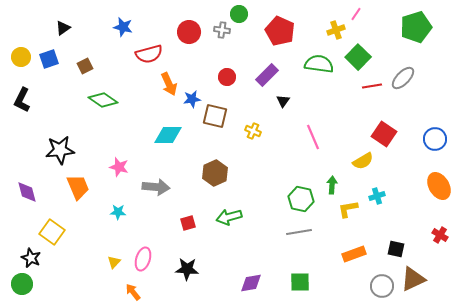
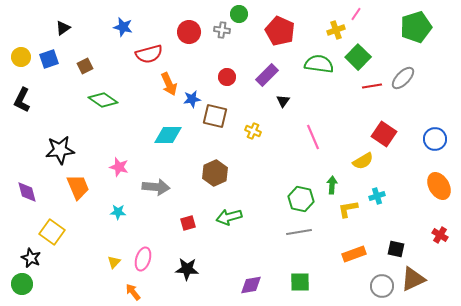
purple diamond at (251, 283): moved 2 px down
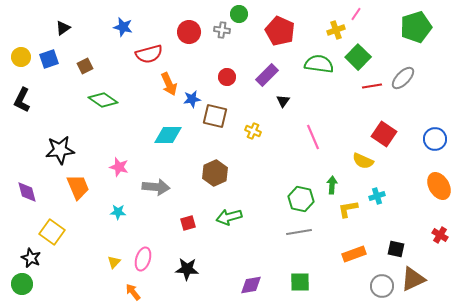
yellow semicircle at (363, 161): rotated 55 degrees clockwise
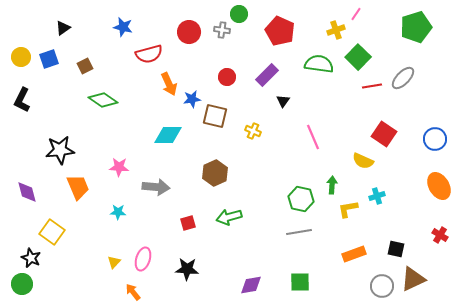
pink star at (119, 167): rotated 12 degrees counterclockwise
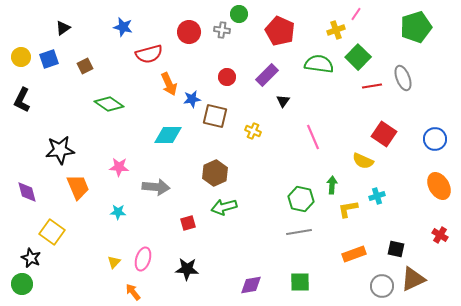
gray ellipse at (403, 78): rotated 65 degrees counterclockwise
green diamond at (103, 100): moved 6 px right, 4 px down
green arrow at (229, 217): moved 5 px left, 10 px up
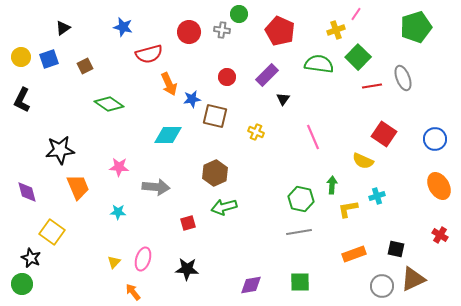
black triangle at (283, 101): moved 2 px up
yellow cross at (253, 131): moved 3 px right, 1 px down
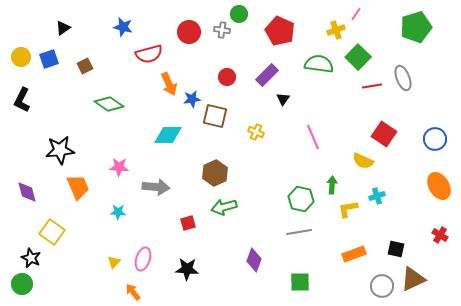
purple diamond at (251, 285): moved 3 px right, 25 px up; rotated 60 degrees counterclockwise
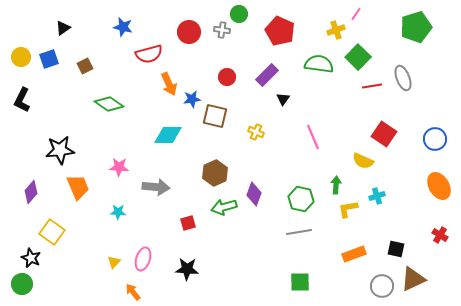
green arrow at (332, 185): moved 4 px right
purple diamond at (27, 192): moved 4 px right; rotated 55 degrees clockwise
purple diamond at (254, 260): moved 66 px up
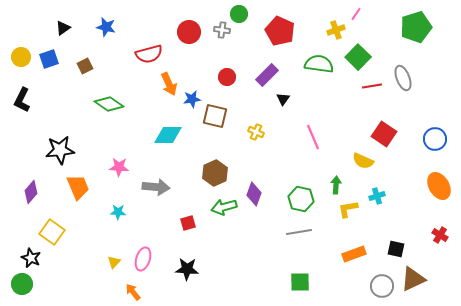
blue star at (123, 27): moved 17 px left
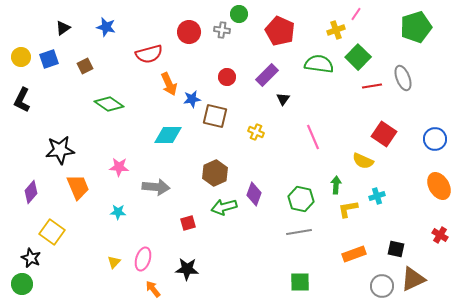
orange arrow at (133, 292): moved 20 px right, 3 px up
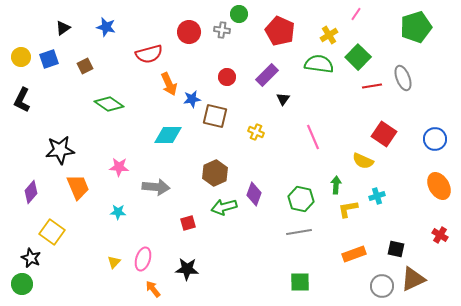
yellow cross at (336, 30): moved 7 px left, 5 px down; rotated 12 degrees counterclockwise
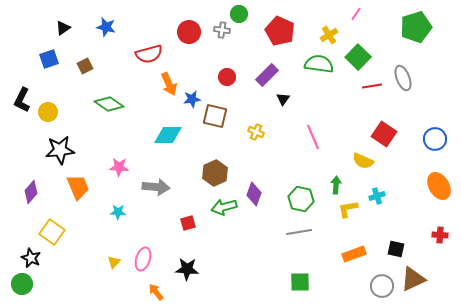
yellow circle at (21, 57): moved 27 px right, 55 px down
red cross at (440, 235): rotated 28 degrees counterclockwise
orange arrow at (153, 289): moved 3 px right, 3 px down
